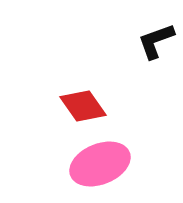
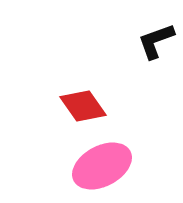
pink ellipse: moved 2 px right, 2 px down; rotated 6 degrees counterclockwise
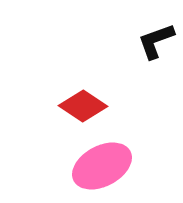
red diamond: rotated 21 degrees counterclockwise
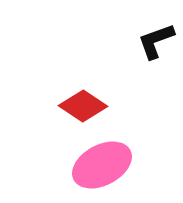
pink ellipse: moved 1 px up
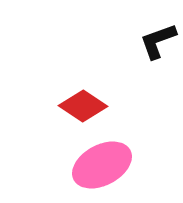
black L-shape: moved 2 px right
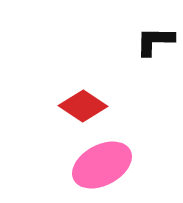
black L-shape: moved 3 px left; rotated 21 degrees clockwise
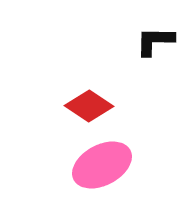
red diamond: moved 6 px right
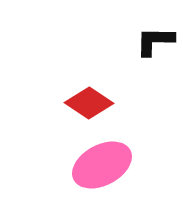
red diamond: moved 3 px up
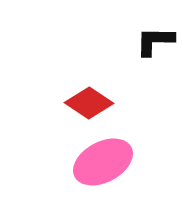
pink ellipse: moved 1 px right, 3 px up
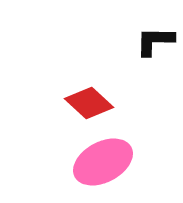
red diamond: rotated 9 degrees clockwise
